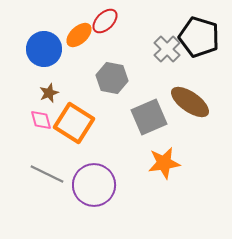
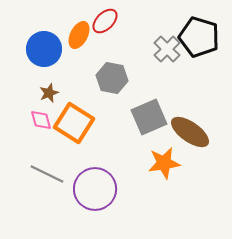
orange ellipse: rotated 20 degrees counterclockwise
brown ellipse: moved 30 px down
purple circle: moved 1 px right, 4 px down
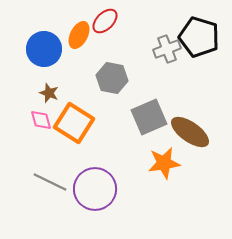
gray cross: rotated 24 degrees clockwise
brown star: rotated 30 degrees counterclockwise
gray line: moved 3 px right, 8 px down
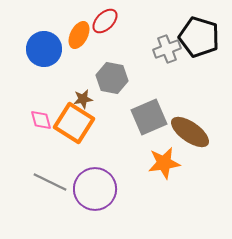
brown star: moved 34 px right, 6 px down; rotated 30 degrees counterclockwise
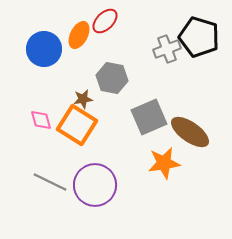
orange square: moved 3 px right, 2 px down
purple circle: moved 4 px up
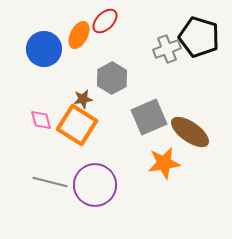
gray hexagon: rotated 20 degrees clockwise
gray line: rotated 12 degrees counterclockwise
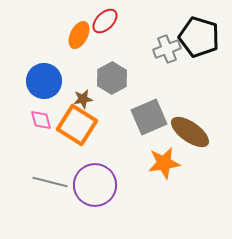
blue circle: moved 32 px down
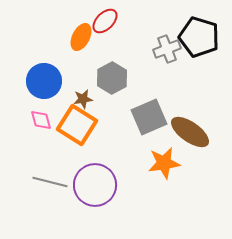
orange ellipse: moved 2 px right, 2 px down
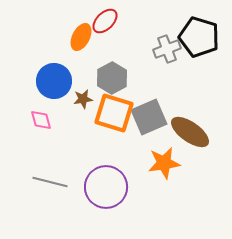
blue circle: moved 10 px right
orange square: moved 37 px right, 12 px up; rotated 15 degrees counterclockwise
purple circle: moved 11 px right, 2 px down
